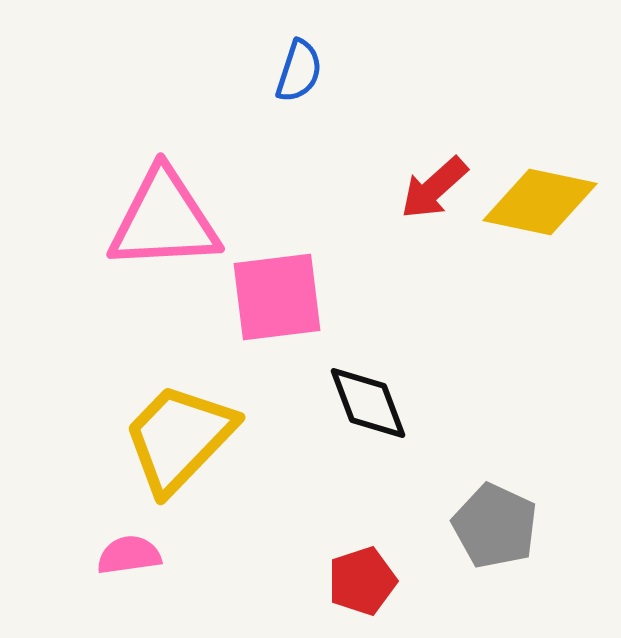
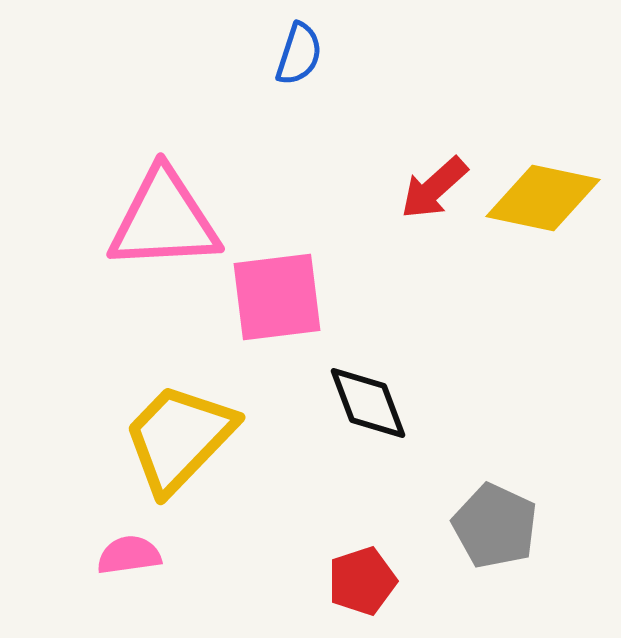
blue semicircle: moved 17 px up
yellow diamond: moved 3 px right, 4 px up
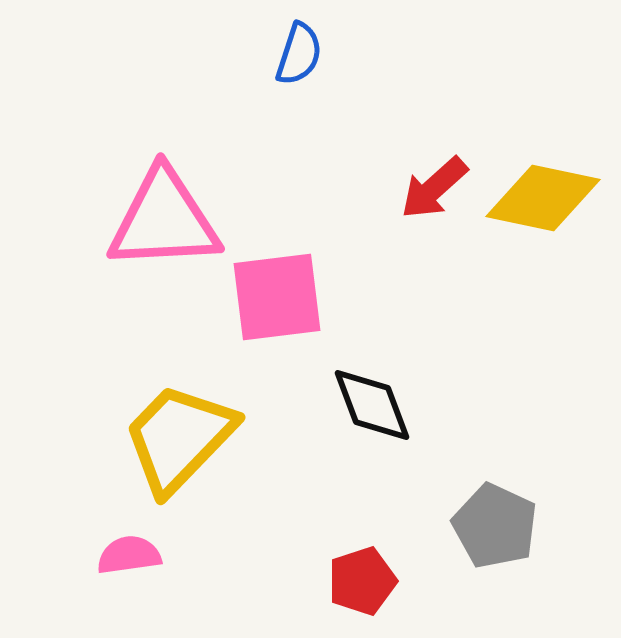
black diamond: moved 4 px right, 2 px down
